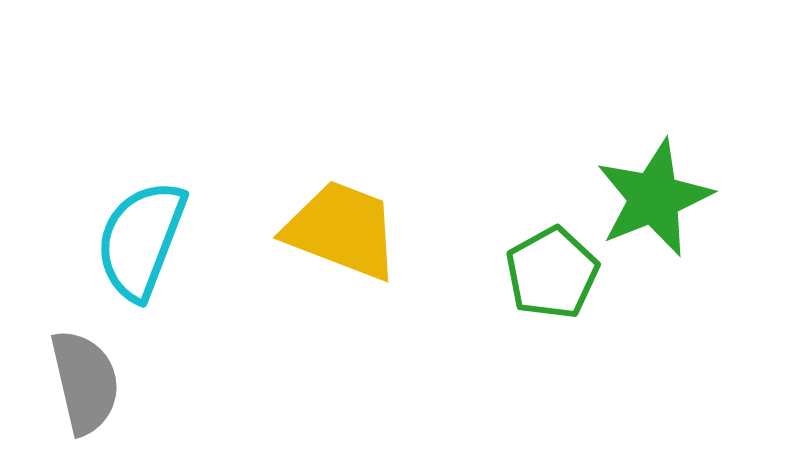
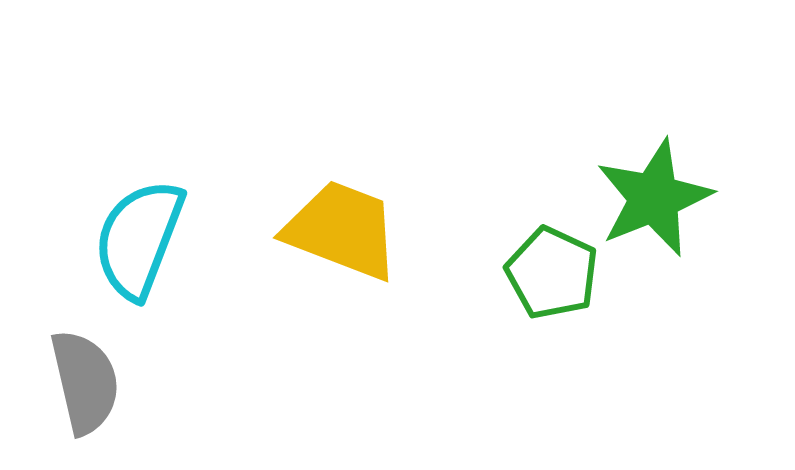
cyan semicircle: moved 2 px left, 1 px up
green pentagon: rotated 18 degrees counterclockwise
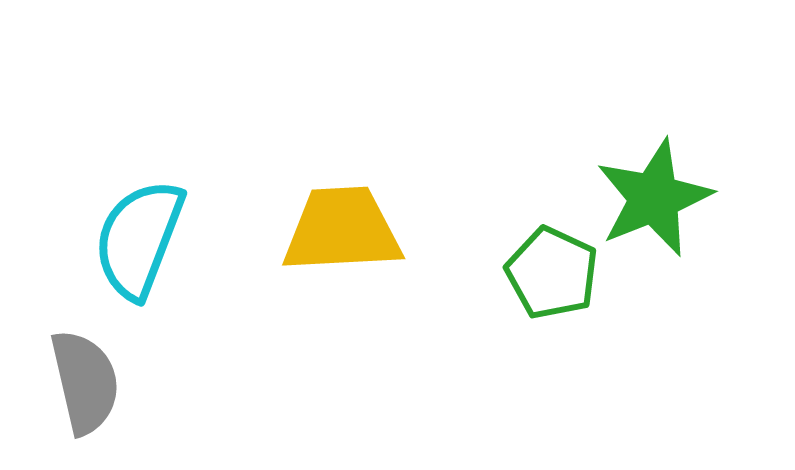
yellow trapezoid: rotated 24 degrees counterclockwise
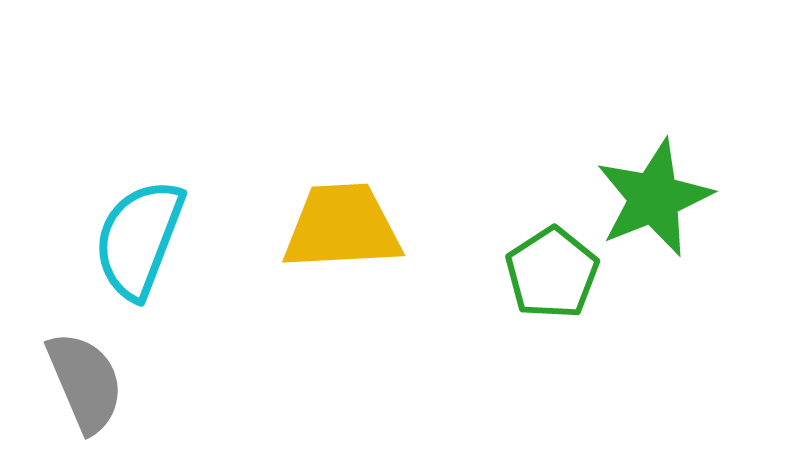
yellow trapezoid: moved 3 px up
green pentagon: rotated 14 degrees clockwise
gray semicircle: rotated 10 degrees counterclockwise
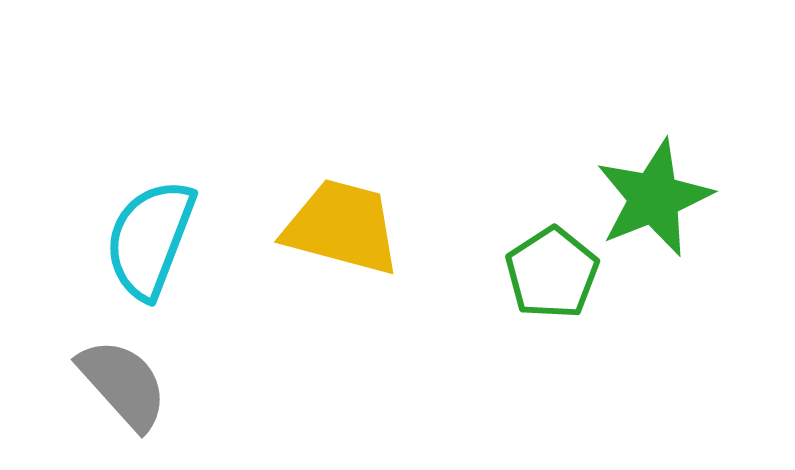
yellow trapezoid: rotated 18 degrees clockwise
cyan semicircle: moved 11 px right
gray semicircle: moved 38 px right, 2 px down; rotated 19 degrees counterclockwise
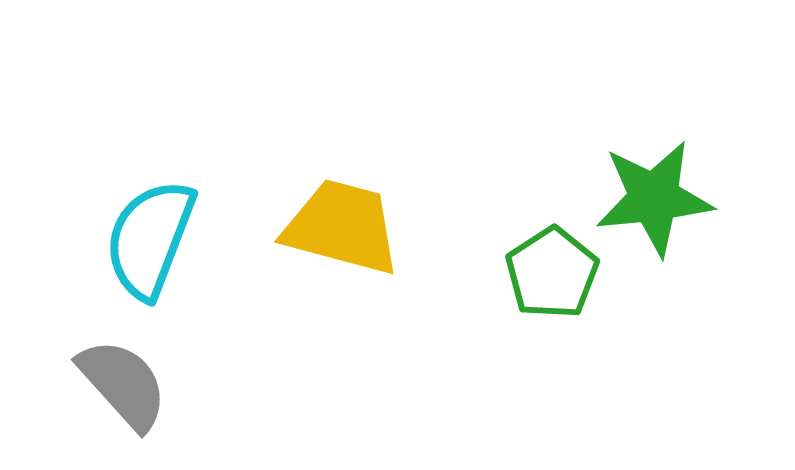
green star: rotated 16 degrees clockwise
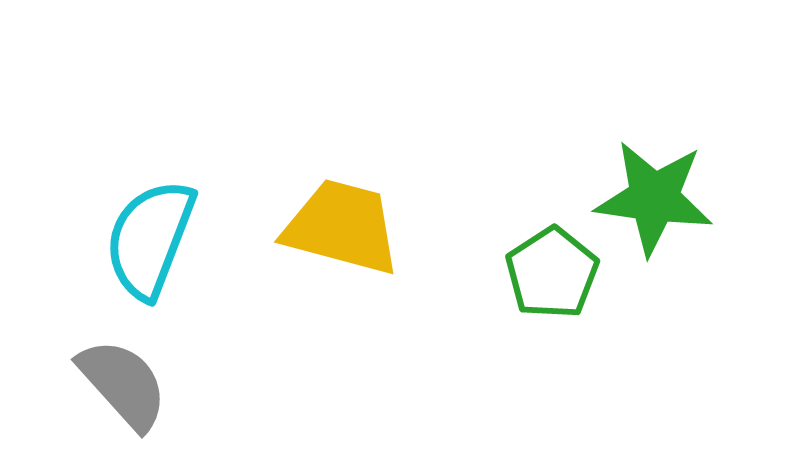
green star: rotated 14 degrees clockwise
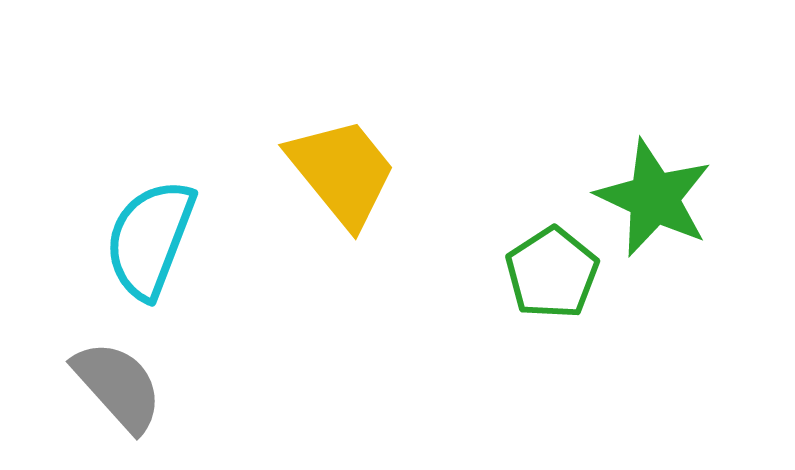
green star: rotated 17 degrees clockwise
yellow trapezoid: moved 55 px up; rotated 36 degrees clockwise
gray semicircle: moved 5 px left, 2 px down
